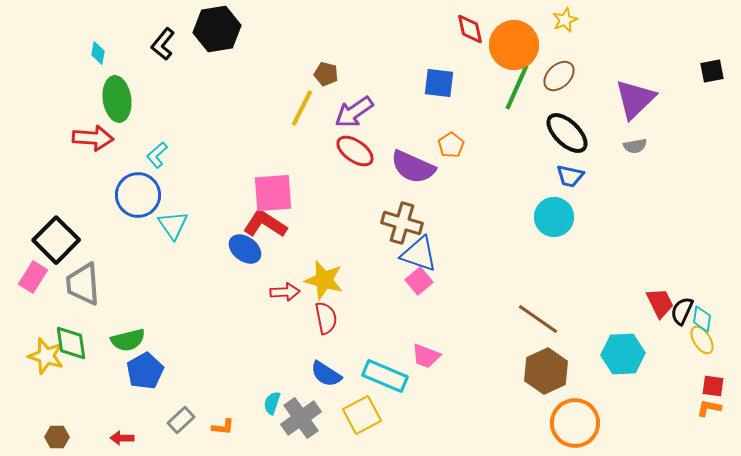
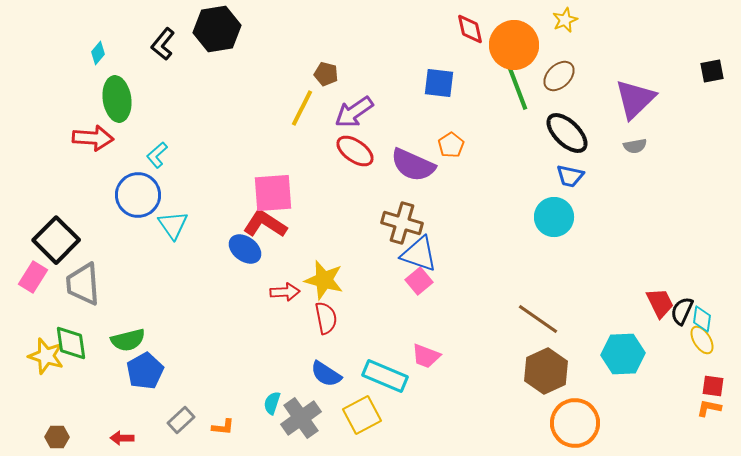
cyan diamond at (98, 53): rotated 30 degrees clockwise
green line at (517, 87): rotated 45 degrees counterclockwise
purple semicircle at (413, 167): moved 2 px up
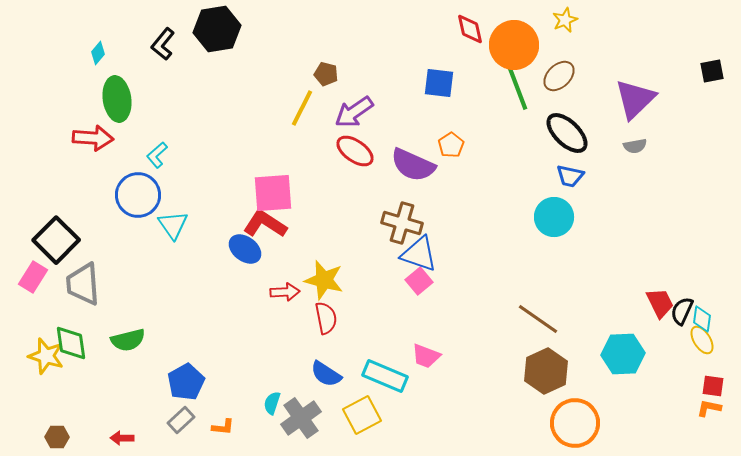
blue pentagon at (145, 371): moved 41 px right, 11 px down
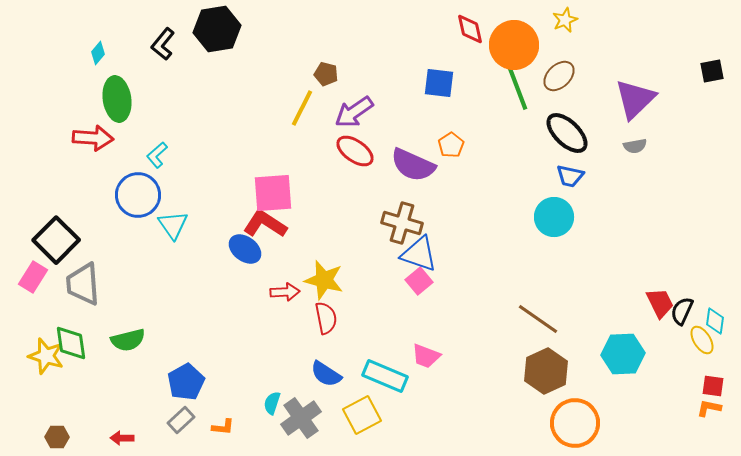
cyan diamond at (702, 319): moved 13 px right, 2 px down
